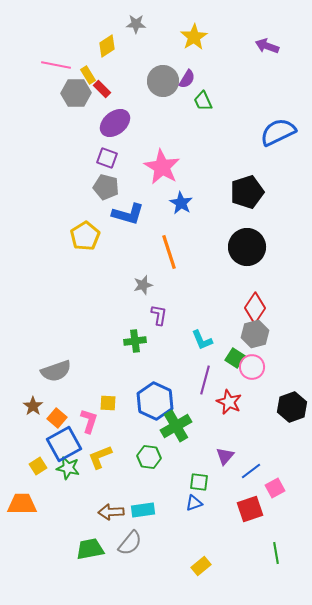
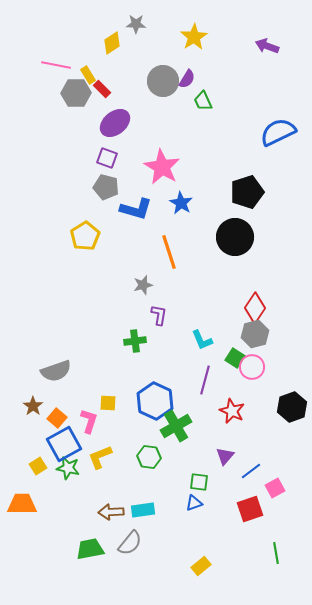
yellow diamond at (107, 46): moved 5 px right, 3 px up
blue L-shape at (128, 214): moved 8 px right, 5 px up
black circle at (247, 247): moved 12 px left, 10 px up
red star at (229, 402): moved 3 px right, 9 px down
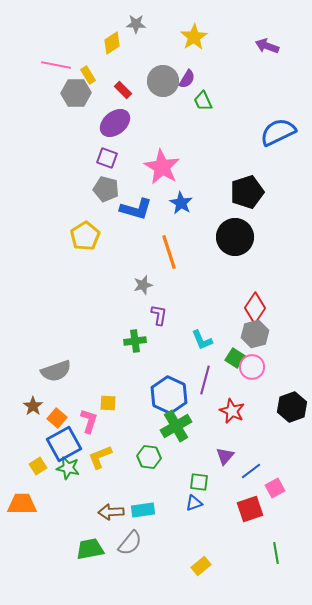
red rectangle at (102, 89): moved 21 px right, 1 px down
gray pentagon at (106, 187): moved 2 px down
blue hexagon at (155, 401): moved 14 px right, 6 px up
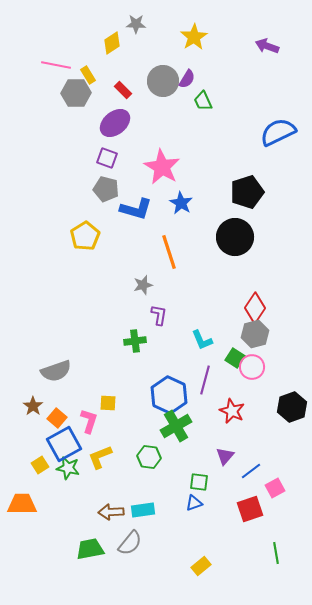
yellow square at (38, 466): moved 2 px right, 1 px up
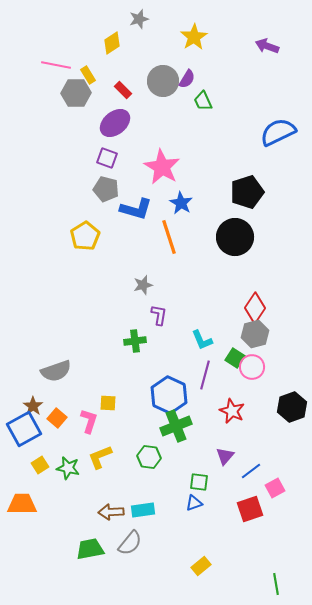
gray star at (136, 24): moved 3 px right, 5 px up; rotated 18 degrees counterclockwise
orange line at (169, 252): moved 15 px up
purple line at (205, 380): moved 5 px up
green cross at (176, 426): rotated 8 degrees clockwise
blue square at (64, 444): moved 40 px left, 15 px up
green line at (276, 553): moved 31 px down
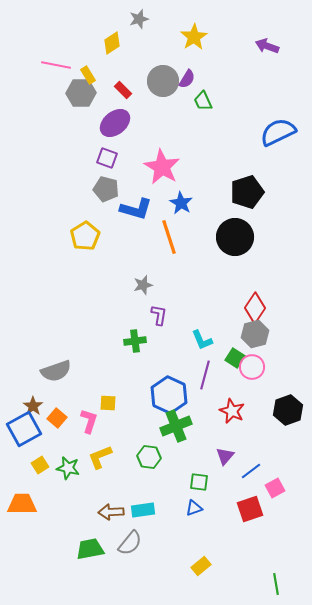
gray hexagon at (76, 93): moved 5 px right
black hexagon at (292, 407): moved 4 px left, 3 px down
blue triangle at (194, 503): moved 5 px down
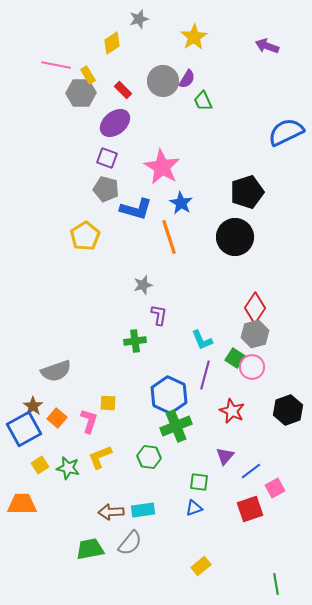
blue semicircle at (278, 132): moved 8 px right
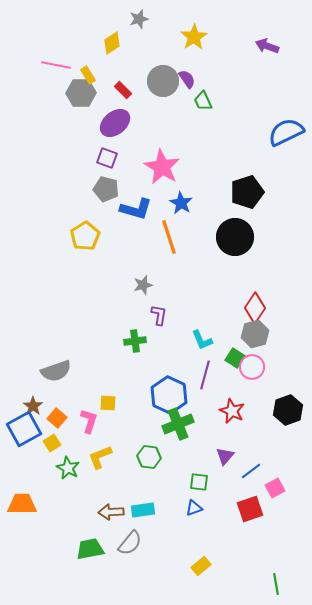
purple semicircle at (187, 79): rotated 66 degrees counterclockwise
green cross at (176, 426): moved 2 px right, 2 px up
yellow square at (40, 465): moved 12 px right, 22 px up
green star at (68, 468): rotated 15 degrees clockwise
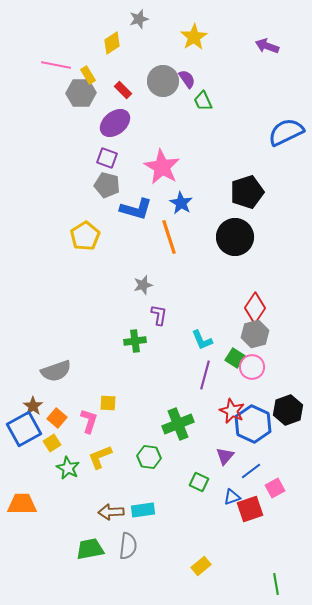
gray pentagon at (106, 189): moved 1 px right, 4 px up
blue hexagon at (169, 395): moved 84 px right, 29 px down
green square at (199, 482): rotated 18 degrees clockwise
blue triangle at (194, 508): moved 38 px right, 11 px up
gray semicircle at (130, 543): moved 2 px left, 3 px down; rotated 32 degrees counterclockwise
